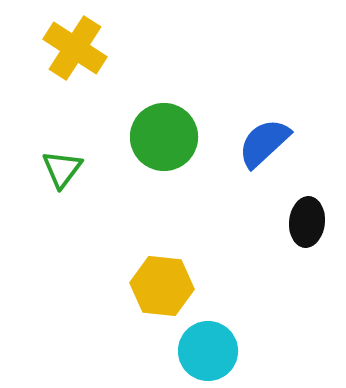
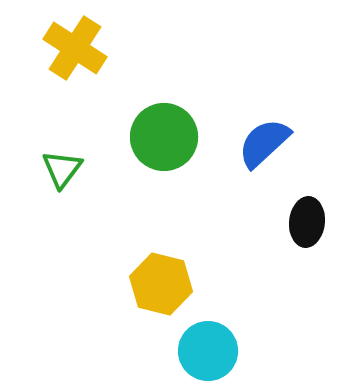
yellow hexagon: moved 1 px left, 2 px up; rotated 8 degrees clockwise
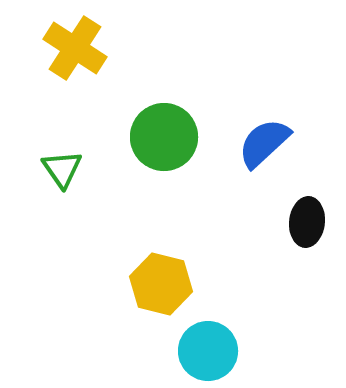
green triangle: rotated 12 degrees counterclockwise
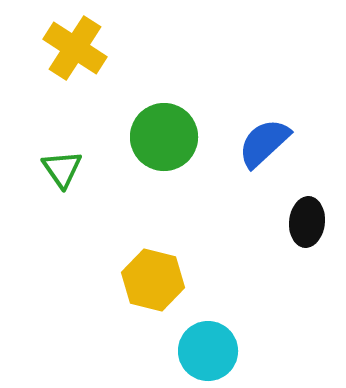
yellow hexagon: moved 8 px left, 4 px up
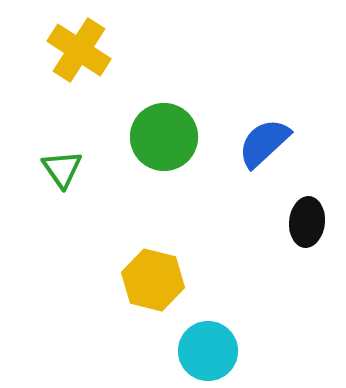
yellow cross: moved 4 px right, 2 px down
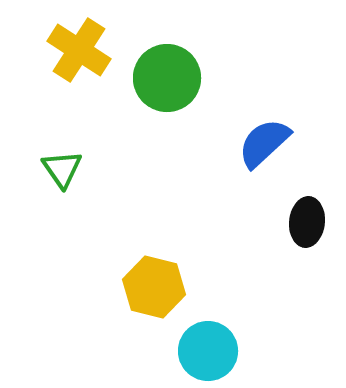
green circle: moved 3 px right, 59 px up
yellow hexagon: moved 1 px right, 7 px down
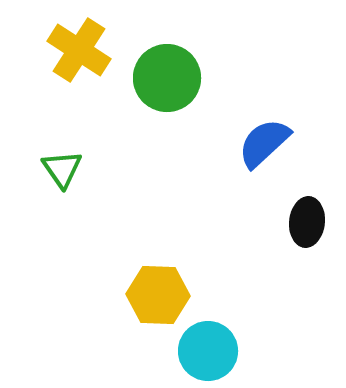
yellow hexagon: moved 4 px right, 8 px down; rotated 12 degrees counterclockwise
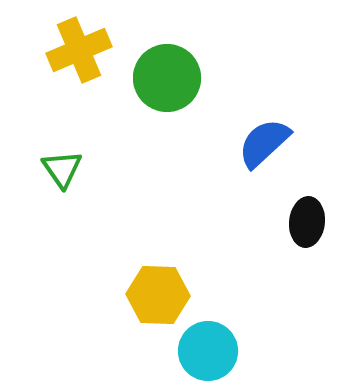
yellow cross: rotated 34 degrees clockwise
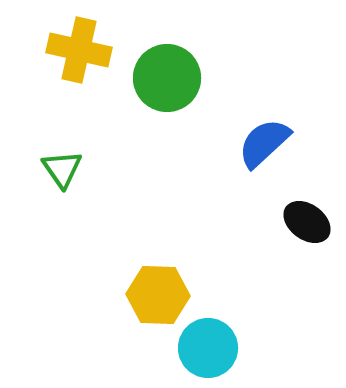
yellow cross: rotated 36 degrees clockwise
black ellipse: rotated 60 degrees counterclockwise
cyan circle: moved 3 px up
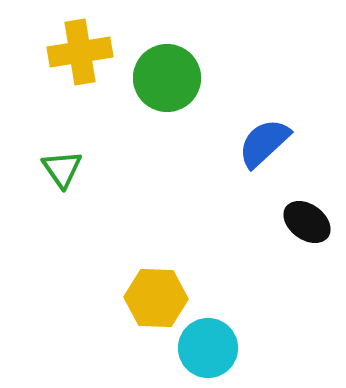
yellow cross: moved 1 px right, 2 px down; rotated 22 degrees counterclockwise
yellow hexagon: moved 2 px left, 3 px down
